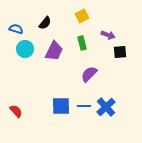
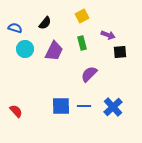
blue semicircle: moved 1 px left, 1 px up
blue cross: moved 7 px right
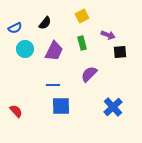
blue semicircle: rotated 136 degrees clockwise
blue line: moved 31 px left, 21 px up
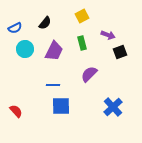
black square: rotated 16 degrees counterclockwise
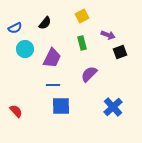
purple trapezoid: moved 2 px left, 7 px down
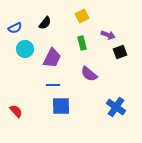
purple semicircle: rotated 96 degrees counterclockwise
blue cross: moved 3 px right; rotated 12 degrees counterclockwise
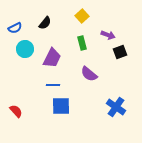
yellow square: rotated 16 degrees counterclockwise
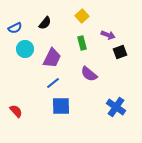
blue line: moved 2 px up; rotated 40 degrees counterclockwise
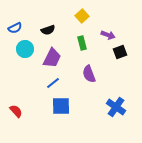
black semicircle: moved 3 px right, 7 px down; rotated 32 degrees clockwise
purple semicircle: rotated 30 degrees clockwise
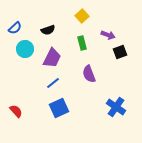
blue semicircle: rotated 16 degrees counterclockwise
blue square: moved 2 px left, 2 px down; rotated 24 degrees counterclockwise
